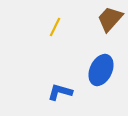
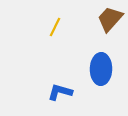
blue ellipse: moved 1 px up; rotated 24 degrees counterclockwise
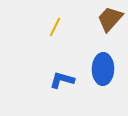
blue ellipse: moved 2 px right
blue L-shape: moved 2 px right, 12 px up
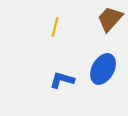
yellow line: rotated 12 degrees counterclockwise
blue ellipse: rotated 28 degrees clockwise
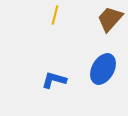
yellow line: moved 12 px up
blue L-shape: moved 8 px left
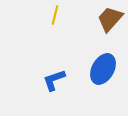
blue L-shape: rotated 35 degrees counterclockwise
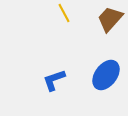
yellow line: moved 9 px right, 2 px up; rotated 42 degrees counterclockwise
blue ellipse: moved 3 px right, 6 px down; rotated 8 degrees clockwise
